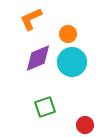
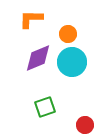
orange L-shape: rotated 25 degrees clockwise
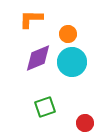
red circle: moved 2 px up
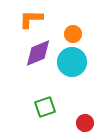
orange circle: moved 5 px right
purple diamond: moved 5 px up
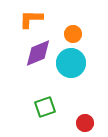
cyan circle: moved 1 px left, 1 px down
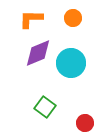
orange circle: moved 16 px up
green square: rotated 35 degrees counterclockwise
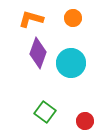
orange L-shape: rotated 15 degrees clockwise
purple diamond: rotated 48 degrees counterclockwise
green square: moved 5 px down
red circle: moved 2 px up
